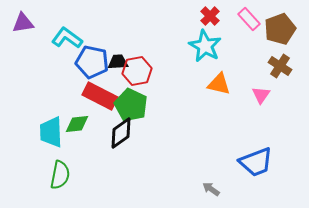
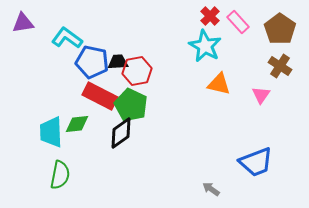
pink rectangle: moved 11 px left, 3 px down
brown pentagon: rotated 16 degrees counterclockwise
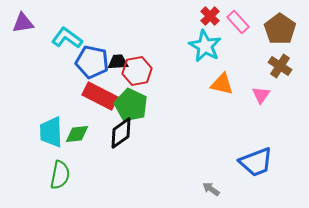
orange triangle: moved 3 px right
green diamond: moved 10 px down
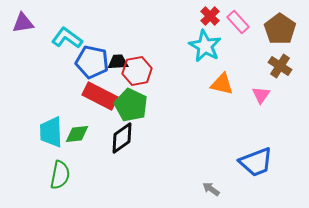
black diamond: moved 1 px right, 5 px down
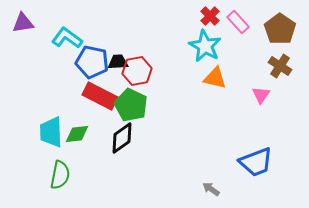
orange triangle: moved 7 px left, 6 px up
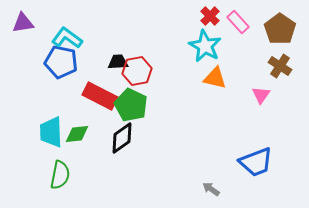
blue pentagon: moved 31 px left
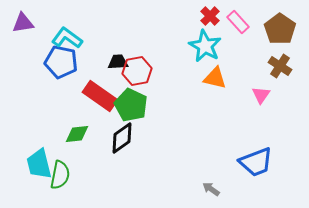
red rectangle: rotated 8 degrees clockwise
cyan trapezoid: moved 12 px left, 32 px down; rotated 12 degrees counterclockwise
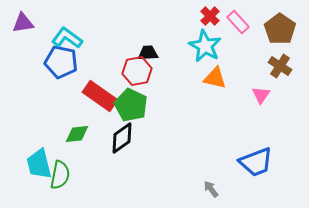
black trapezoid: moved 30 px right, 9 px up
gray arrow: rotated 18 degrees clockwise
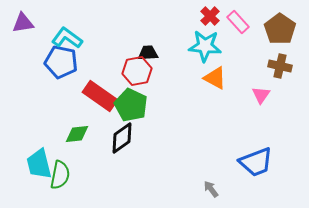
cyan star: rotated 24 degrees counterclockwise
brown cross: rotated 20 degrees counterclockwise
orange triangle: rotated 15 degrees clockwise
